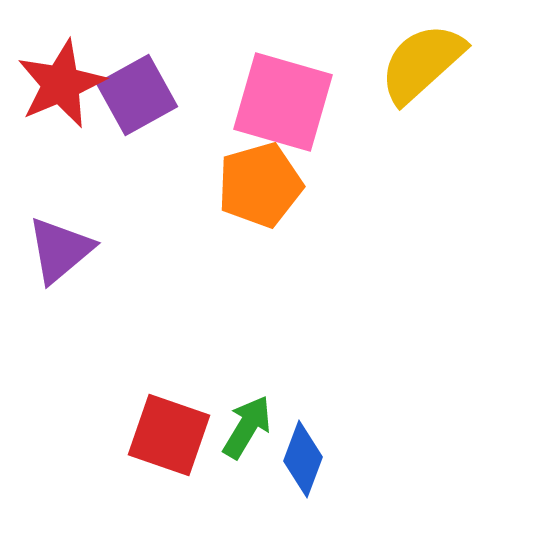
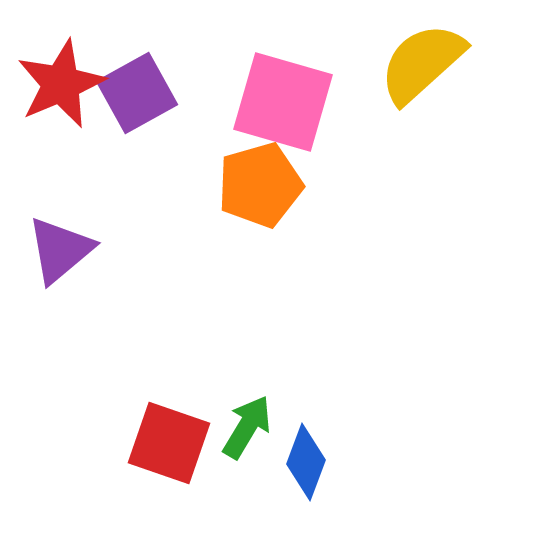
purple square: moved 2 px up
red square: moved 8 px down
blue diamond: moved 3 px right, 3 px down
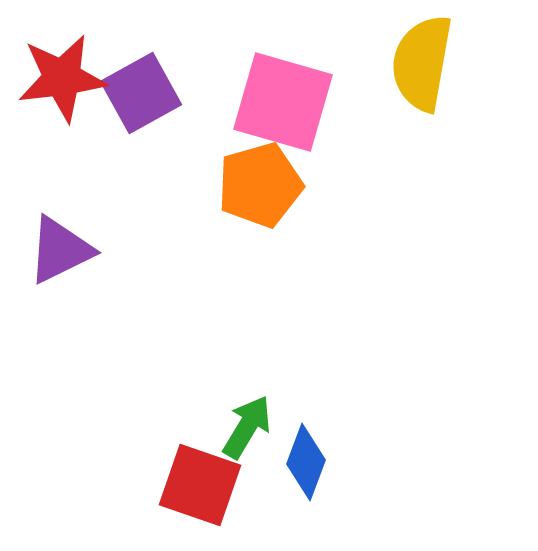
yellow semicircle: rotated 38 degrees counterclockwise
red star: moved 1 px right, 6 px up; rotated 16 degrees clockwise
purple square: moved 4 px right
purple triangle: rotated 14 degrees clockwise
red square: moved 31 px right, 42 px down
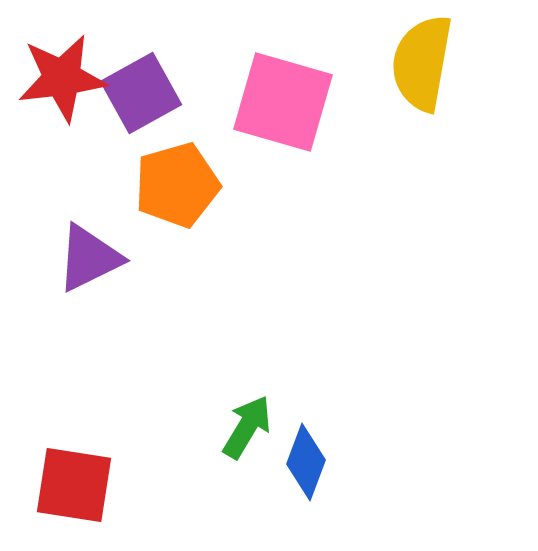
orange pentagon: moved 83 px left
purple triangle: moved 29 px right, 8 px down
red square: moved 126 px left; rotated 10 degrees counterclockwise
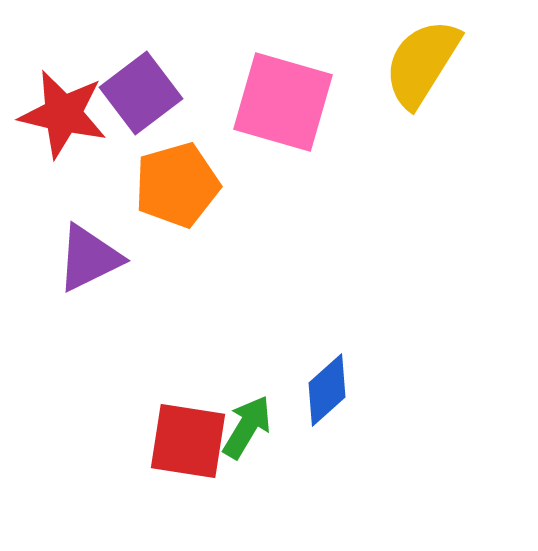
yellow semicircle: rotated 22 degrees clockwise
red star: moved 1 px right, 36 px down; rotated 20 degrees clockwise
purple square: rotated 8 degrees counterclockwise
blue diamond: moved 21 px right, 72 px up; rotated 28 degrees clockwise
red square: moved 114 px right, 44 px up
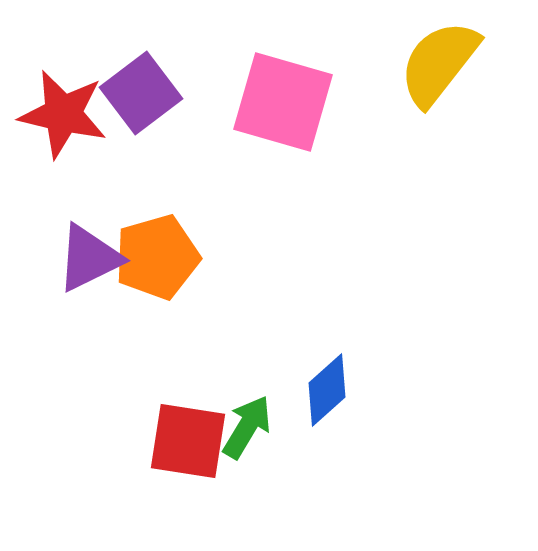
yellow semicircle: moved 17 px right; rotated 6 degrees clockwise
orange pentagon: moved 20 px left, 72 px down
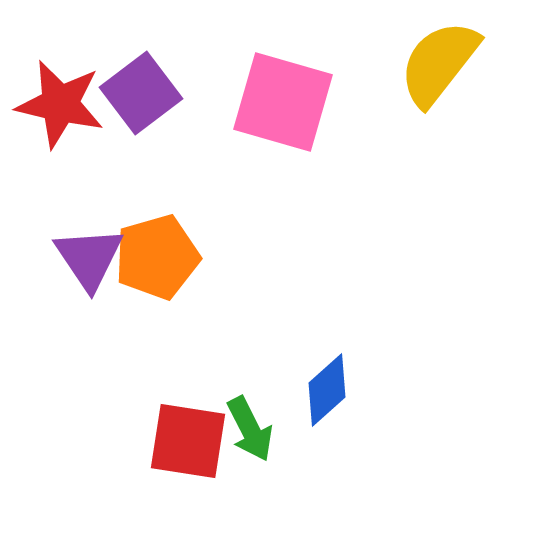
red star: moved 3 px left, 10 px up
purple triangle: rotated 38 degrees counterclockwise
green arrow: moved 3 px right, 2 px down; rotated 122 degrees clockwise
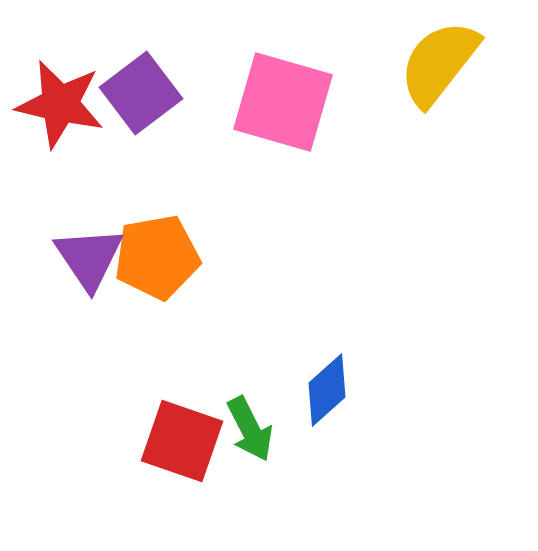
orange pentagon: rotated 6 degrees clockwise
red square: moved 6 px left; rotated 10 degrees clockwise
